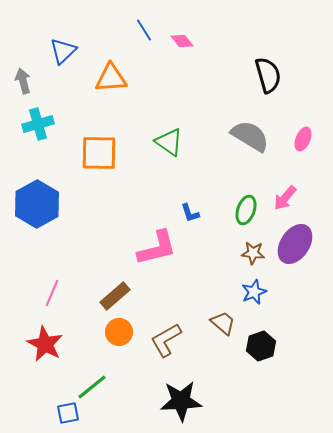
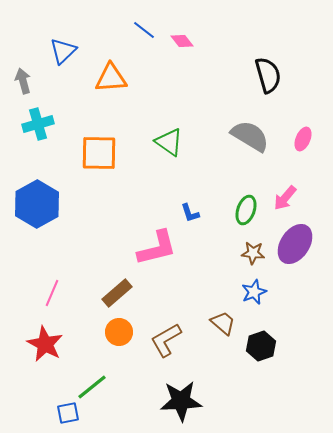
blue line: rotated 20 degrees counterclockwise
brown rectangle: moved 2 px right, 3 px up
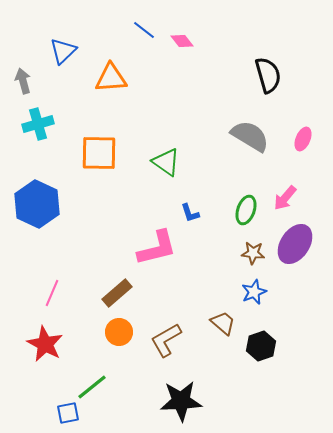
green triangle: moved 3 px left, 20 px down
blue hexagon: rotated 6 degrees counterclockwise
